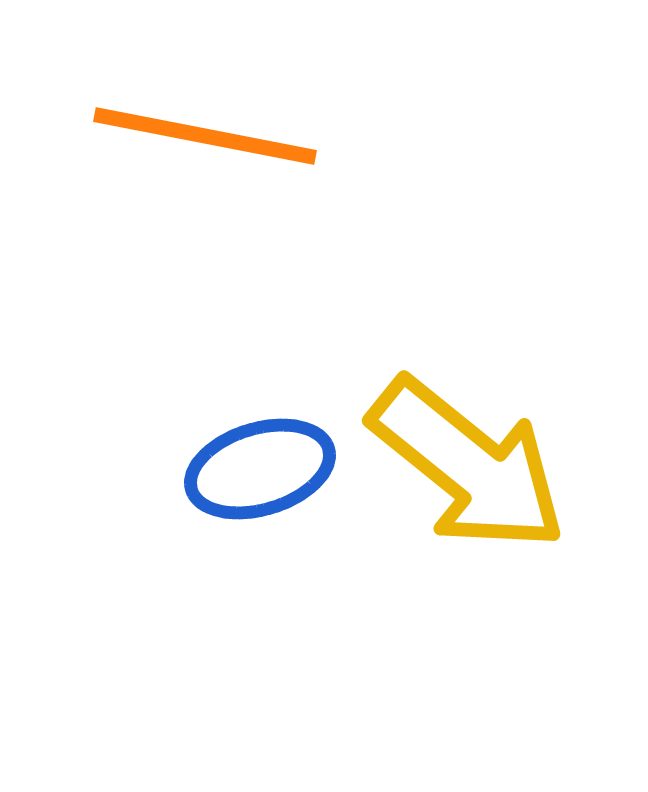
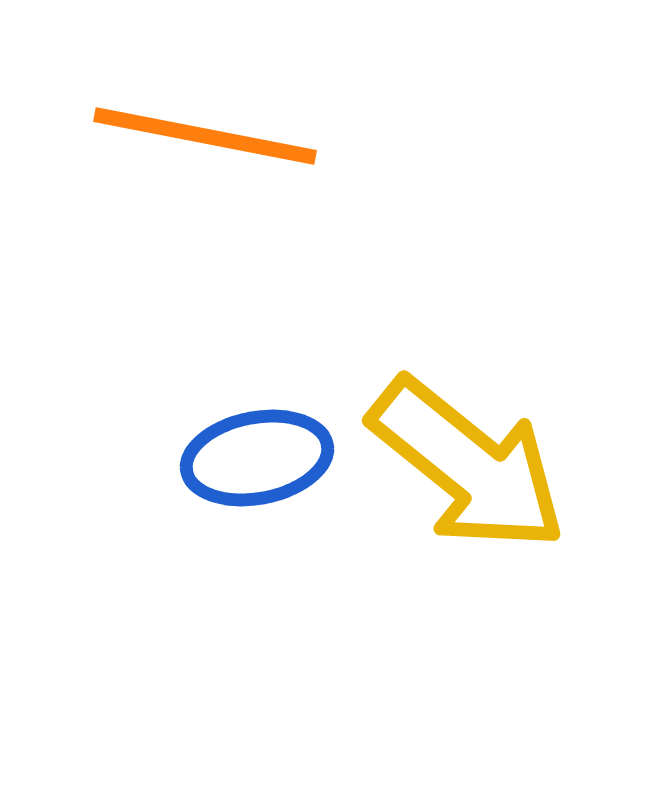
blue ellipse: moved 3 px left, 11 px up; rotated 6 degrees clockwise
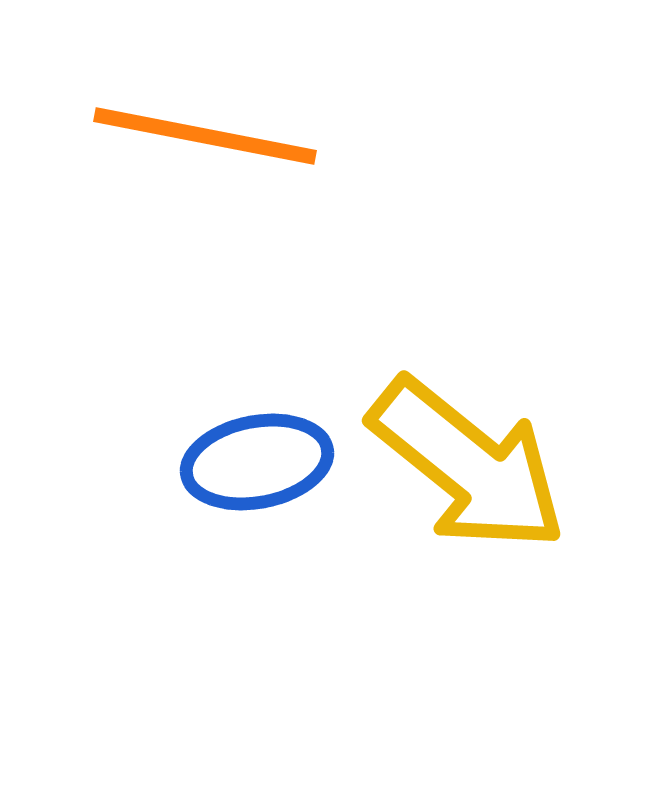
blue ellipse: moved 4 px down
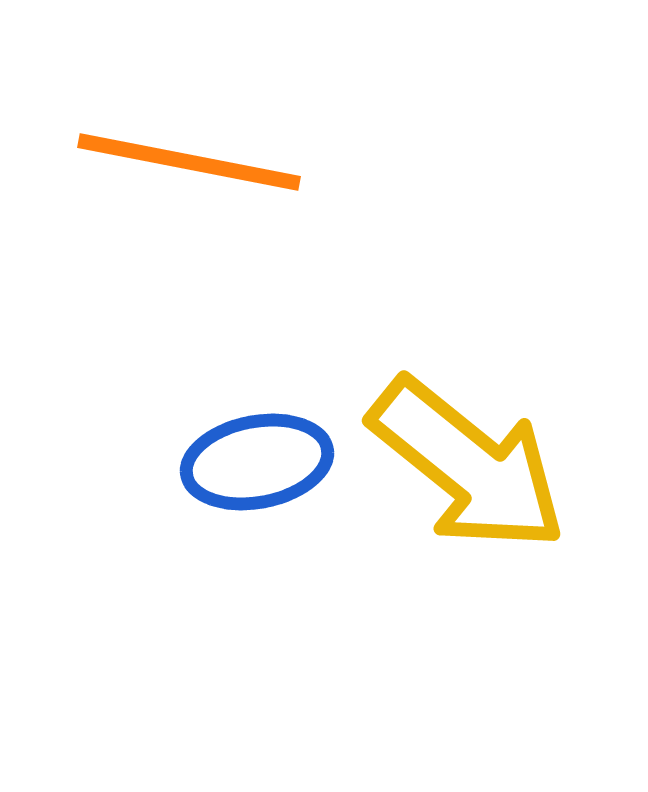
orange line: moved 16 px left, 26 px down
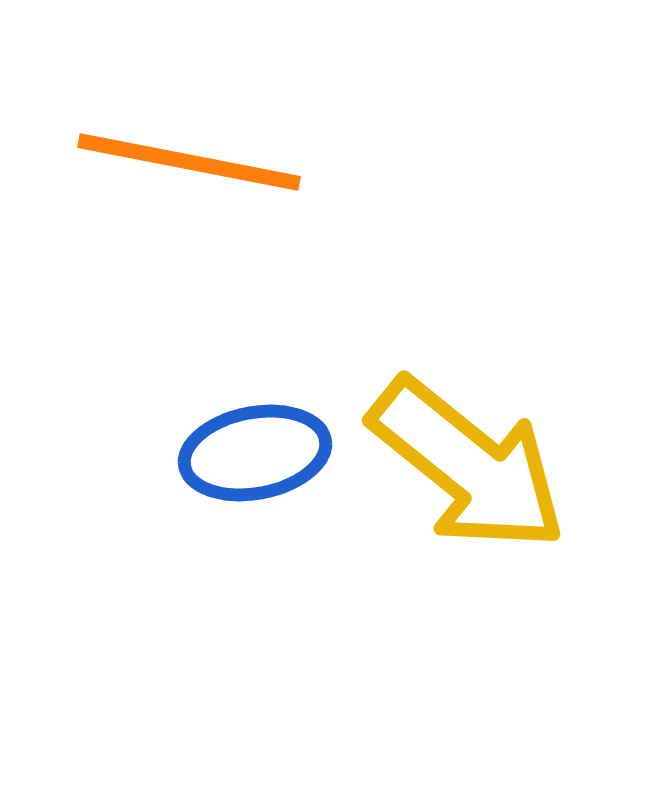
blue ellipse: moved 2 px left, 9 px up
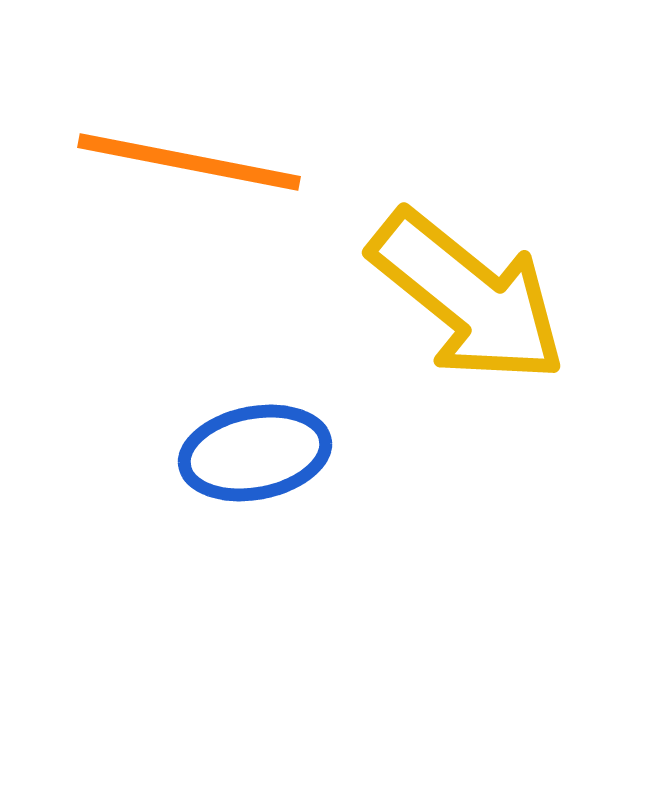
yellow arrow: moved 168 px up
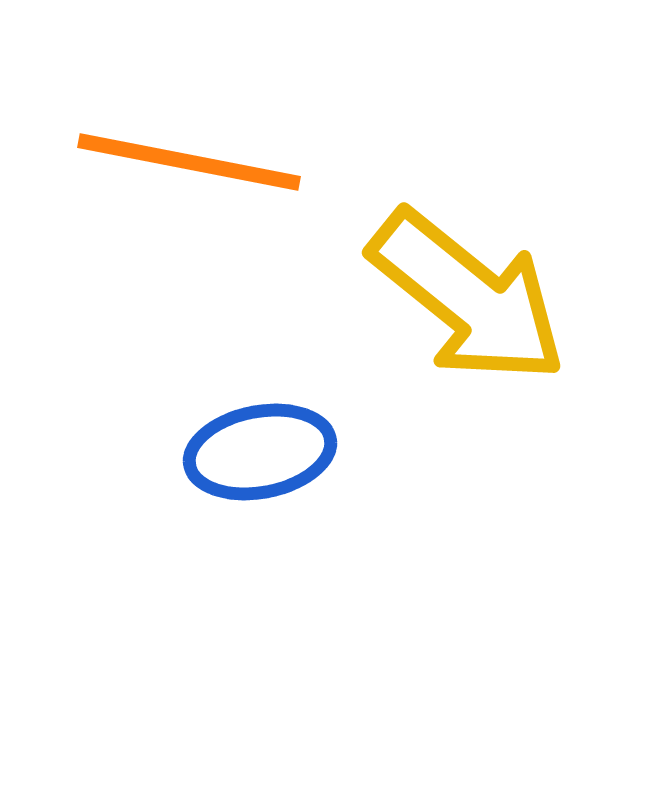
blue ellipse: moved 5 px right, 1 px up
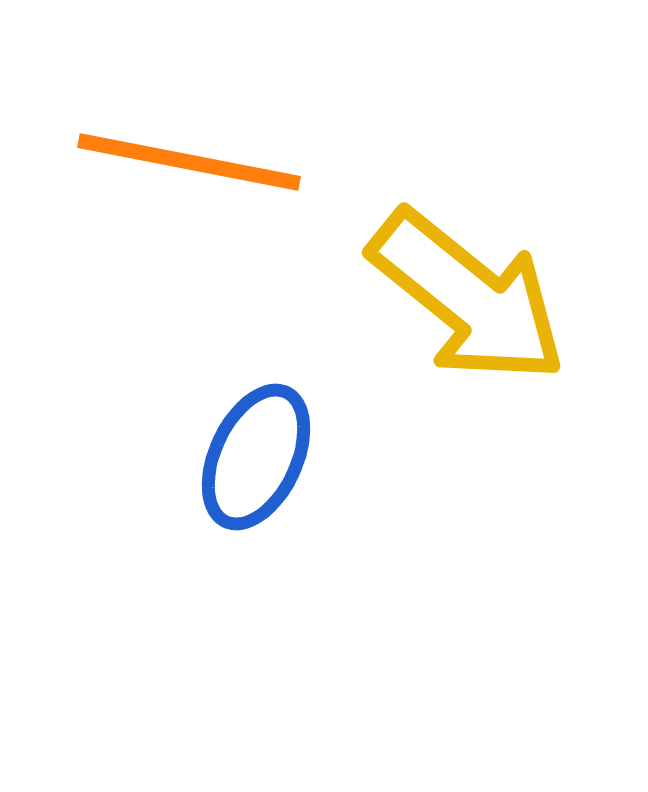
blue ellipse: moved 4 px left, 5 px down; rotated 54 degrees counterclockwise
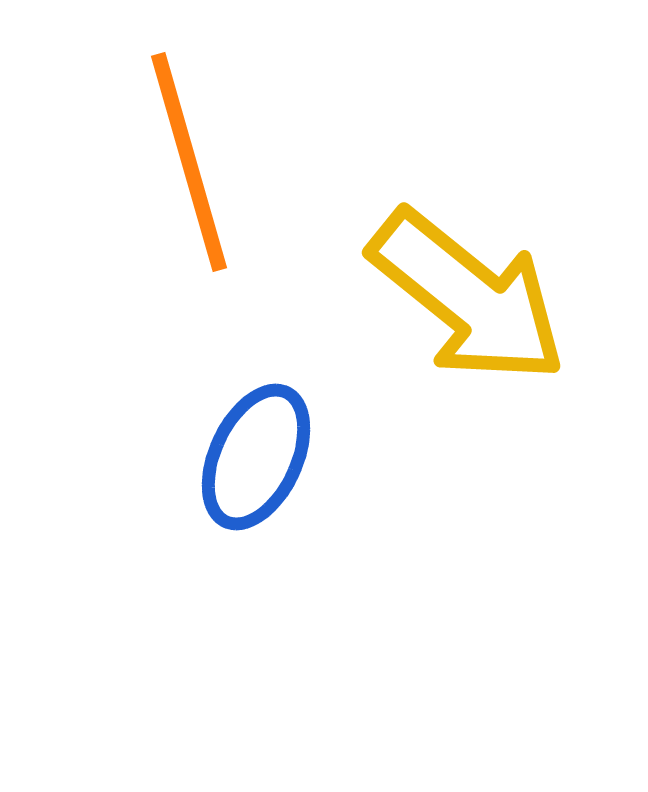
orange line: rotated 63 degrees clockwise
